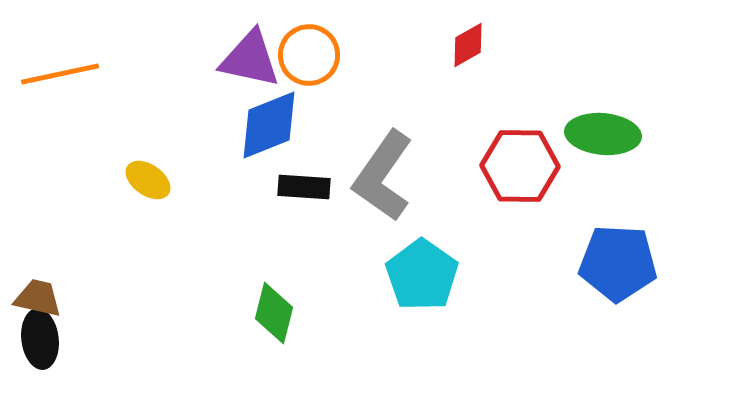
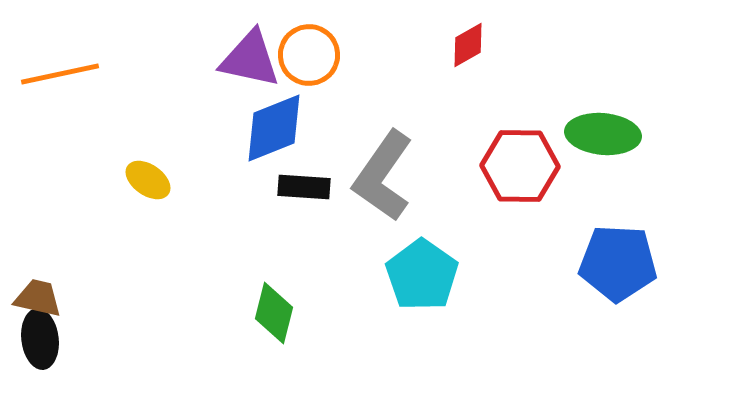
blue diamond: moved 5 px right, 3 px down
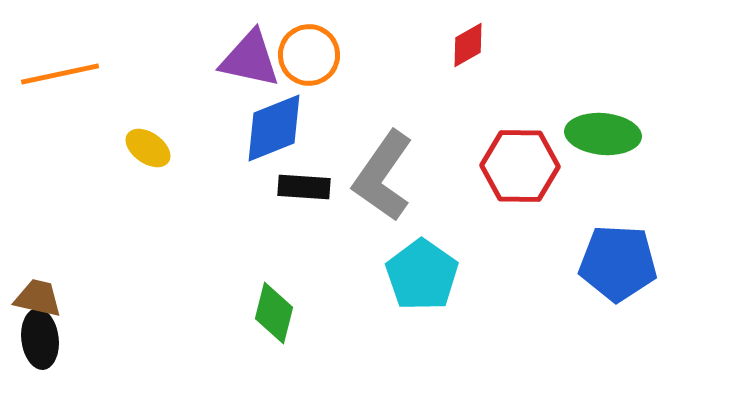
yellow ellipse: moved 32 px up
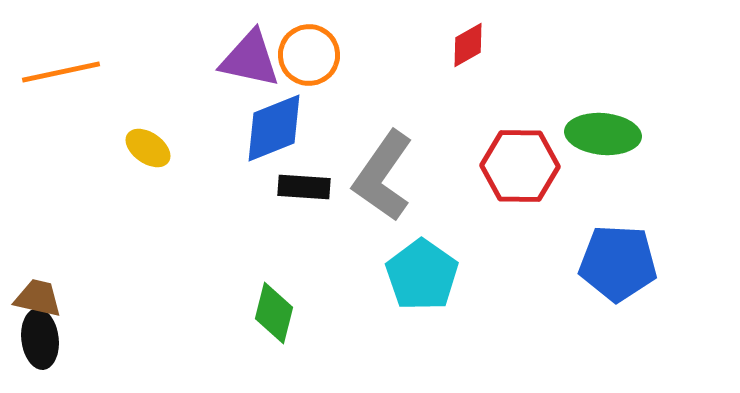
orange line: moved 1 px right, 2 px up
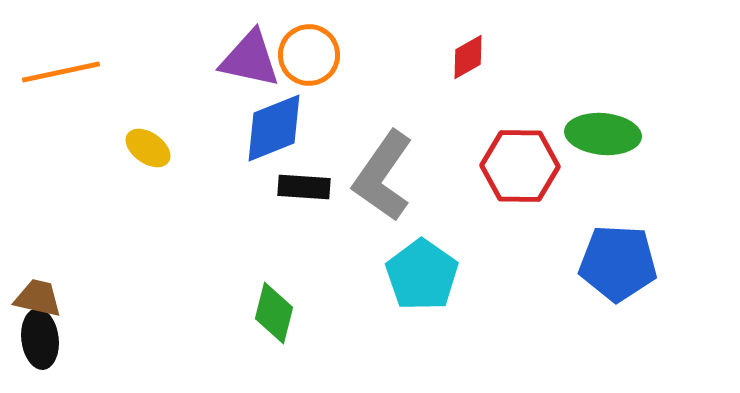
red diamond: moved 12 px down
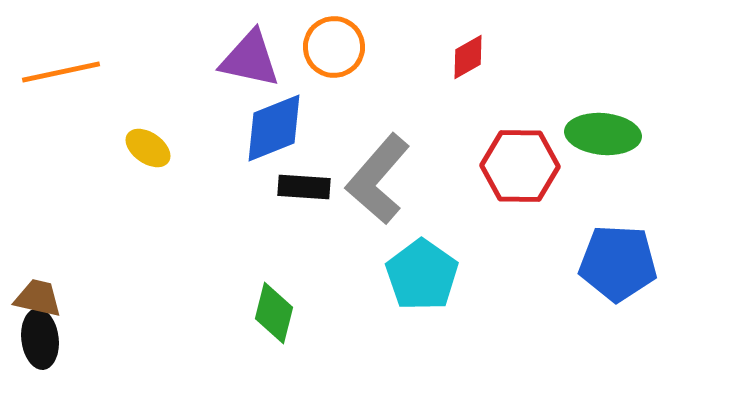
orange circle: moved 25 px right, 8 px up
gray L-shape: moved 5 px left, 3 px down; rotated 6 degrees clockwise
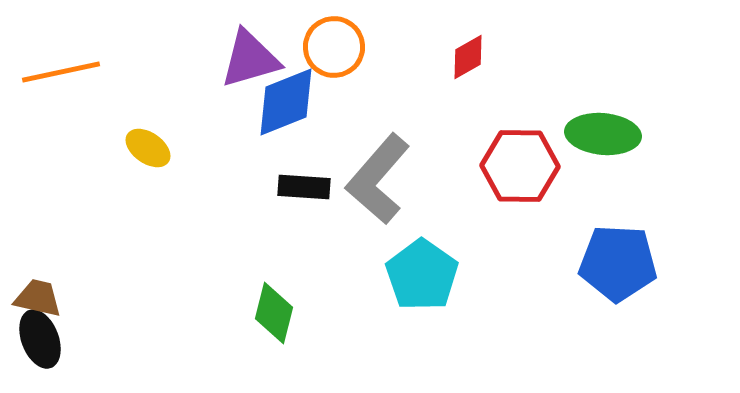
purple triangle: rotated 28 degrees counterclockwise
blue diamond: moved 12 px right, 26 px up
black ellipse: rotated 14 degrees counterclockwise
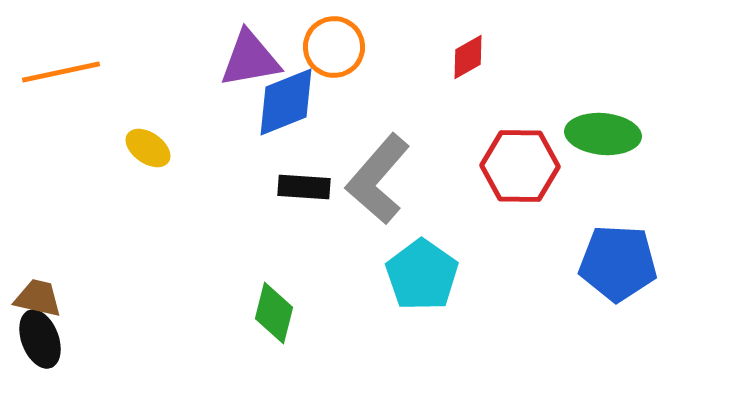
purple triangle: rotated 6 degrees clockwise
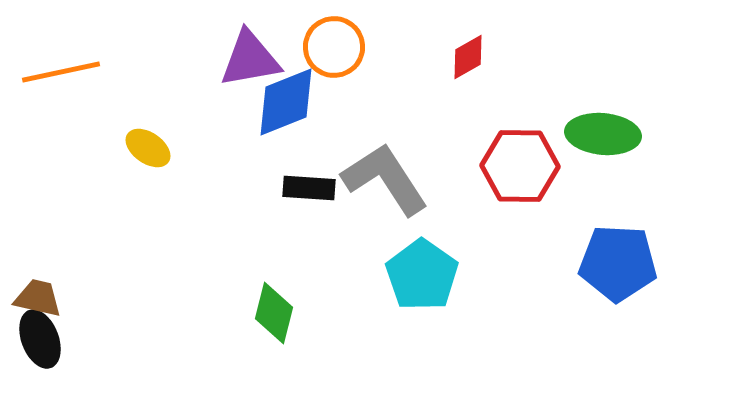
gray L-shape: moved 7 px right; rotated 106 degrees clockwise
black rectangle: moved 5 px right, 1 px down
